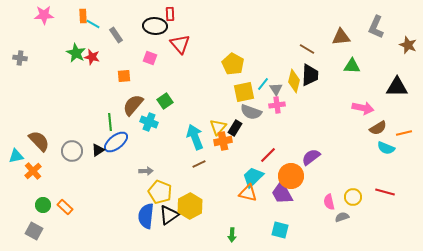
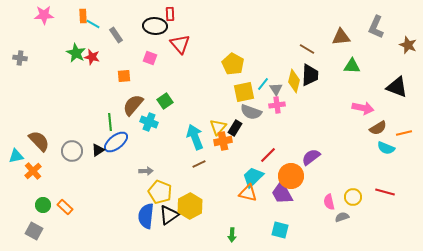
black triangle at (397, 87): rotated 20 degrees clockwise
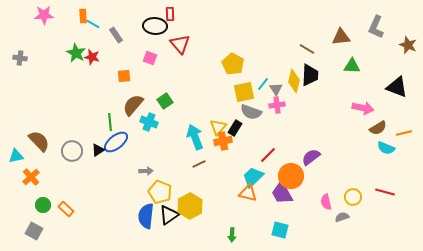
orange cross at (33, 171): moved 2 px left, 6 px down
pink semicircle at (329, 202): moved 3 px left
orange rectangle at (65, 207): moved 1 px right, 2 px down
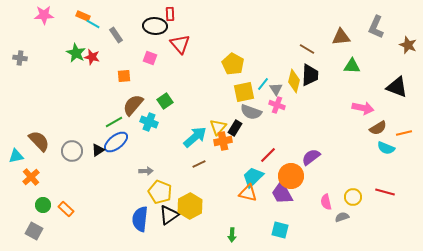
orange rectangle at (83, 16): rotated 64 degrees counterclockwise
pink cross at (277, 105): rotated 28 degrees clockwise
green line at (110, 122): moved 4 px right; rotated 66 degrees clockwise
cyan arrow at (195, 137): rotated 70 degrees clockwise
blue semicircle at (146, 216): moved 6 px left, 3 px down
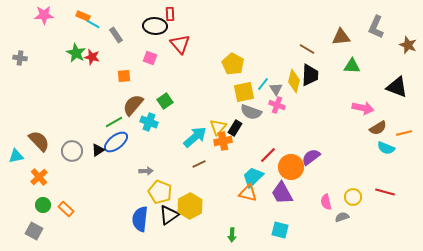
orange circle at (291, 176): moved 9 px up
orange cross at (31, 177): moved 8 px right
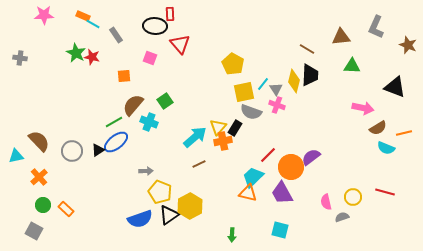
black triangle at (397, 87): moved 2 px left
blue semicircle at (140, 219): rotated 115 degrees counterclockwise
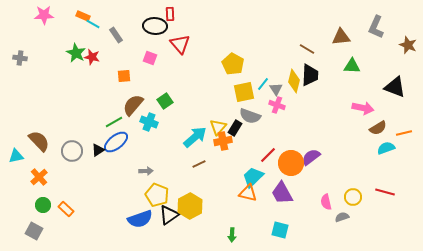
gray semicircle at (251, 112): moved 1 px left, 4 px down
cyan semicircle at (386, 148): rotated 138 degrees clockwise
orange circle at (291, 167): moved 4 px up
yellow pentagon at (160, 192): moved 3 px left, 3 px down
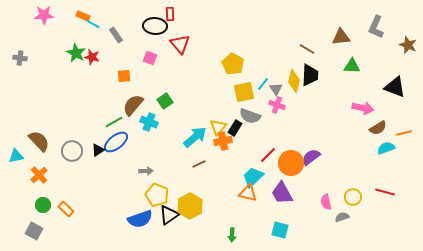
orange cross at (39, 177): moved 2 px up
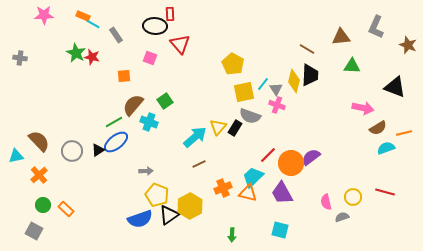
orange cross at (223, 141): moved 47 px down; rotated 12 degrees counterclockwise
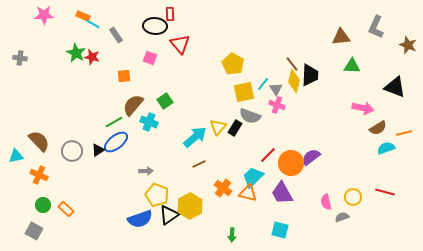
brown line at (307, 49): moved 15 px left, 15 px down; rotated 21 degrees clockwise
orange cross at (39, 175): rotated 24 degrees counterclockwise
orange cross at (223, 188): rotated 30 degrees counterclockwise
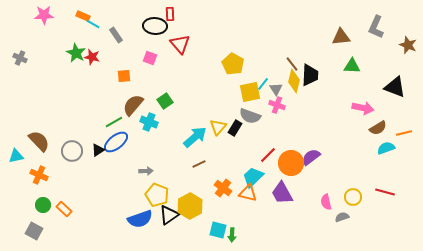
gray cross at (20, 58): rotated 16 degrees clockwise
yellow square at (244, 92): moved 6 px right
orange rectangle at (66, 209): moved 2 px left
cyan square at (280, 230): moved 62 px left
